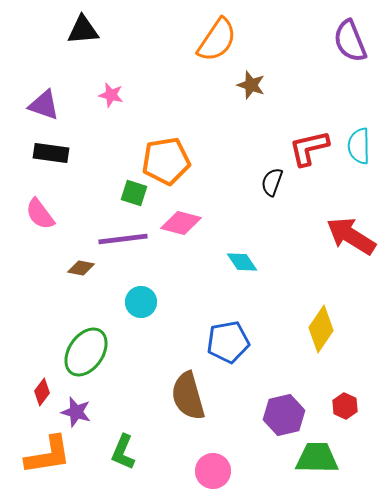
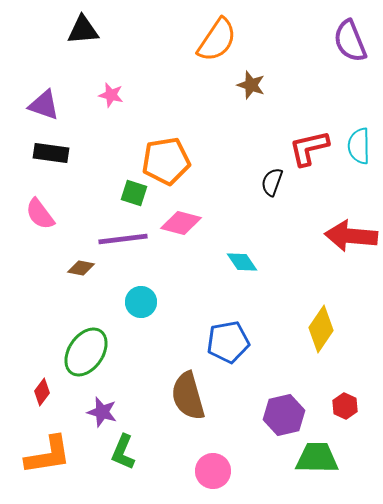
red arrow: rotated 27 degrees counterclockwise
purple star: moved 26 px right
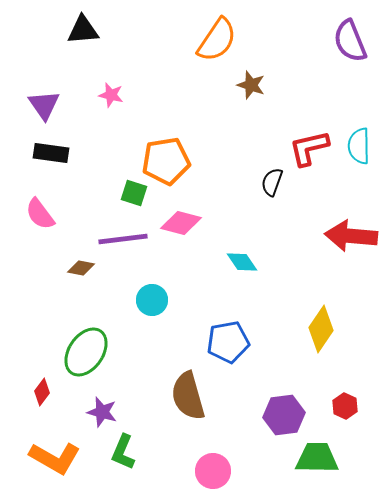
purple triangle: rotated 36 degrees clockwise
cyan circle: moved 11 px right, 2 px up
purple hexagon: rotated 6 degrees clockwise
orange L-shape: moved 7 px right, 3 px down; rotated 39 degrees clockwise
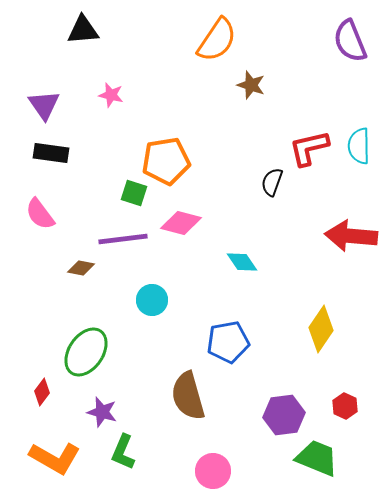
green trapezoid: rotated 21 degrees clockwise
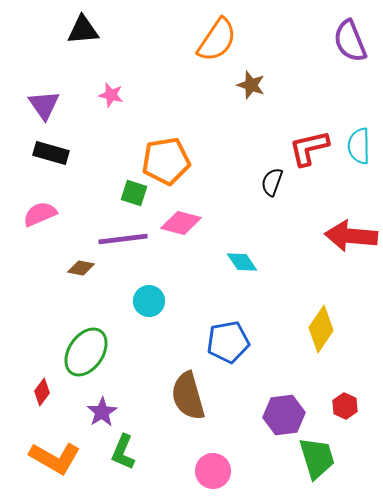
black rectangle: rotated 8 degrees clockwise
pink semicircle: rotated 104 degrees clockwise
cyan circle: moved 3 px left, 1 px down
purple star: rotated 24 degrees clockwise
green trapezoid: rotated 51 degrees clockwise
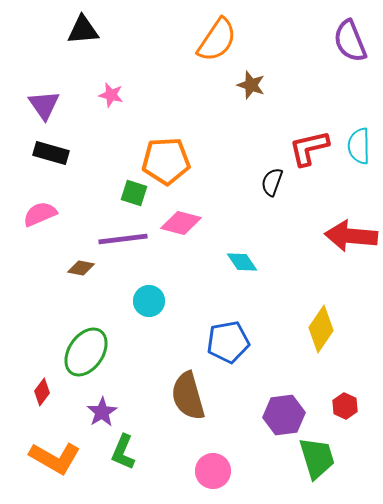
orange pentagon: rotated 6 degrees clockwise
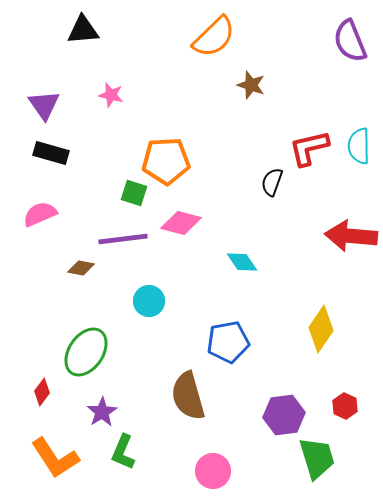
orange semicircle: moved 3 px left, 3 px up; rotated 12 degrees clockwise
orange L-shape: rotated 27 degrees clockwise
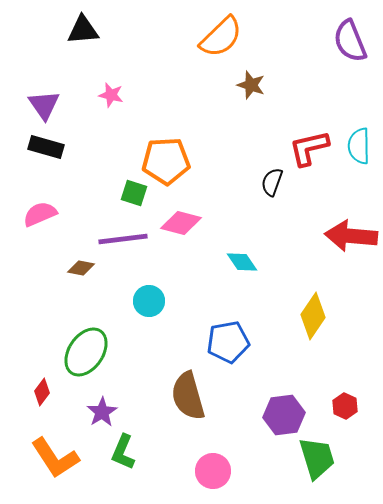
orange semicircle: moved 7 px right
black rectangle: moved 5 px left, 6 px up
yellow diamond: moved 8 px left, 13 px up
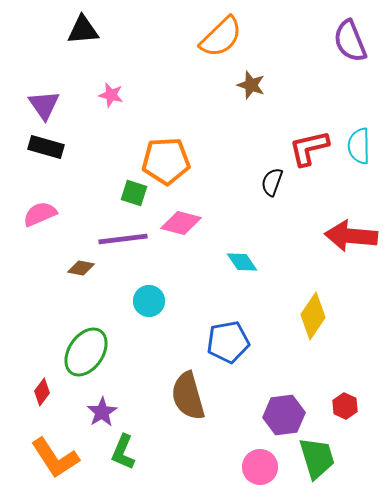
pink circle: moved 47 px right, 4 px up
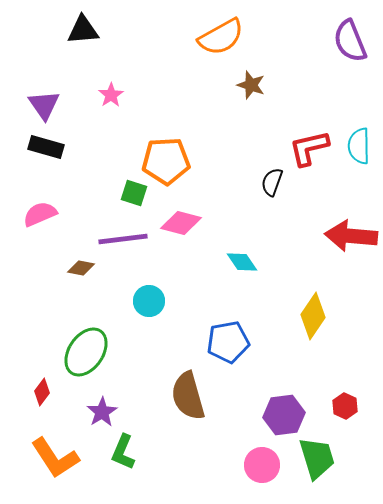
orange semicircle: rotated 15 degrees clockwise
pink star: rotated 25 degrees clockwise
pink circle: moved 2 px right, 2 px up
